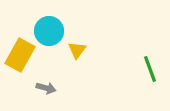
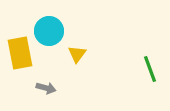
yellow triangle: moved 4 px down
yellow rectangle: moved 2 px up; rotated 40 degrees counterclockwise
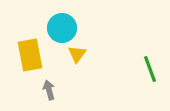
cyan circle: moved 13 px right, 3 px up
yellow rectangle: moved 10 px right, 2 px down
gray arrow: moved 3 px right, 2 px down; rotated 120 degrees counterclockwise
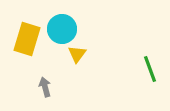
cyan circle: moved 1 px down
yellow rectangle: moved 3 px left, 16 px up; rotated 28 degrees clockwise
gray arrow: moved 4 px left, 3 px up
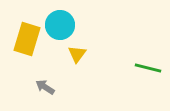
cyan circle: moved 2 px left, 4 px up
green line: moved 2 px left, 1 px up; rotated 56 degrees counterclockwise
gray arrow: rotated 42 degrees counterclockwise
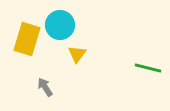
gray arrow: rotated 24 degrees clockwise
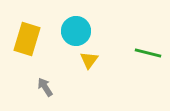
cyan circle: moved 16 px right, 6 px down
yellow triangle: moved 12 px right, 6 px down
green line: moved 15 px up
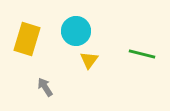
green line: moved 6 px left, 1 px down
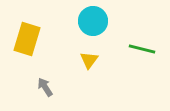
cyan circle: moved 17 px right, 10 px up
green line: moved 5 px up
